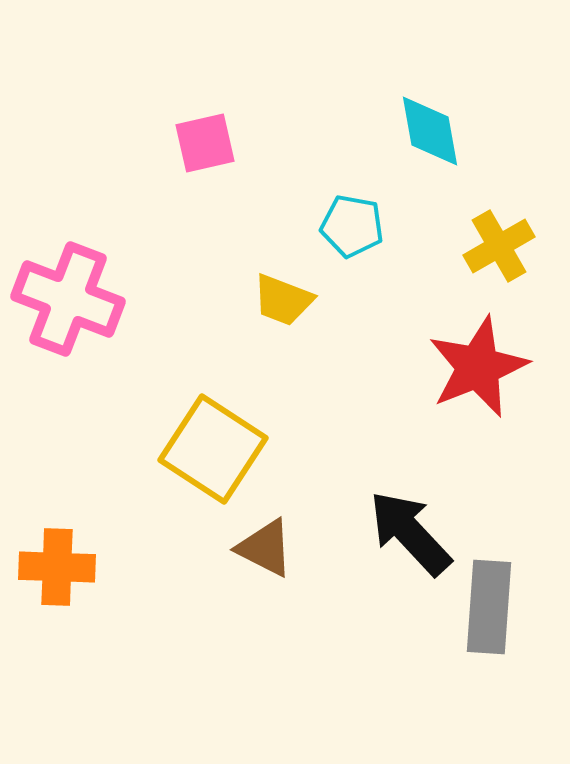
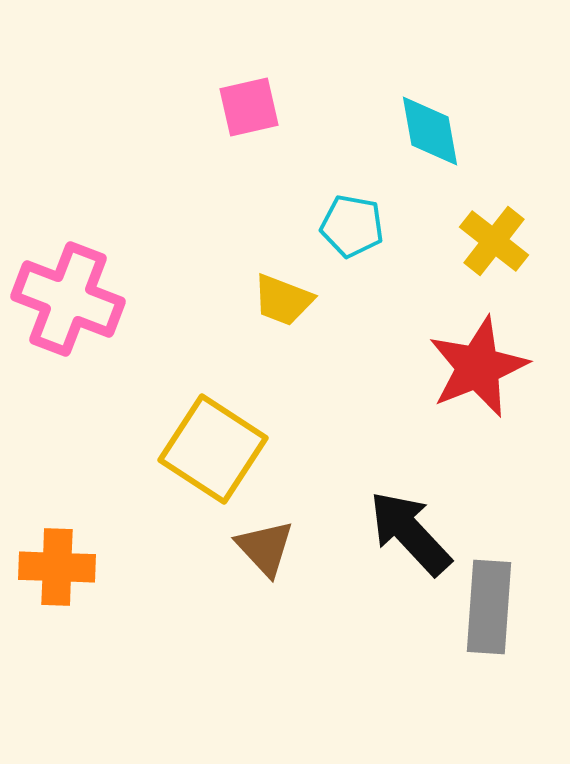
pink square: moved 44 px right, 36 px up
yellow cross: moved 5 px left, 5 px up; rotated 22 degrees counterclockwise
brown triangle: rotated 20 degrees clockwise
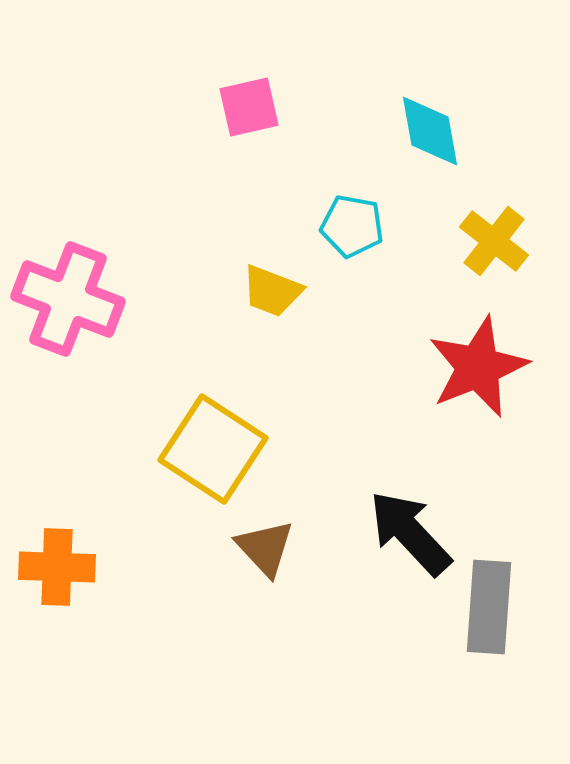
yellow trapezoid: moved 11 px left, 9 px up
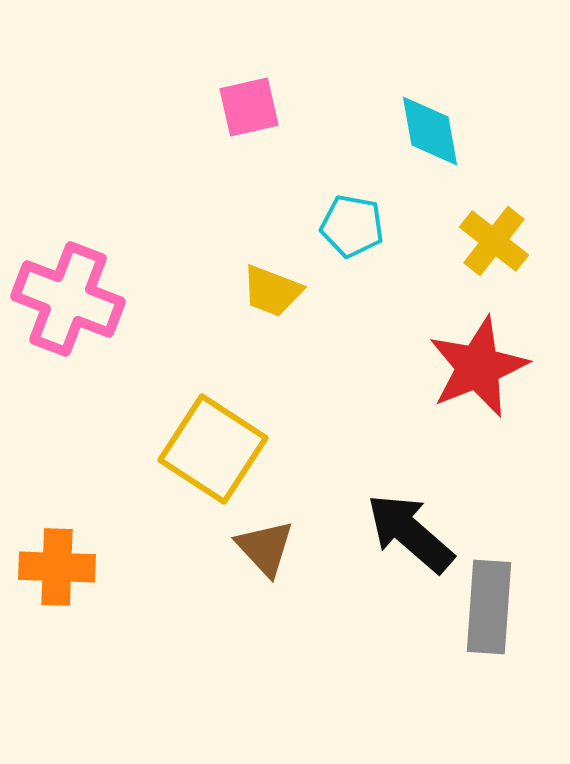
black arrow: rotated 6 degrees counterclockwise
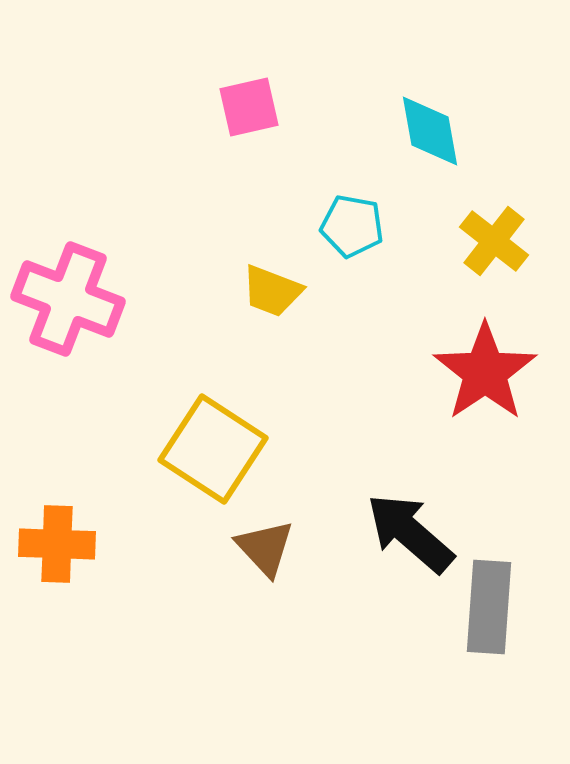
red star: moved 7 px right, 5 px down; rotated 12 degrees counterclockwise
orange cross: moved 23 px up
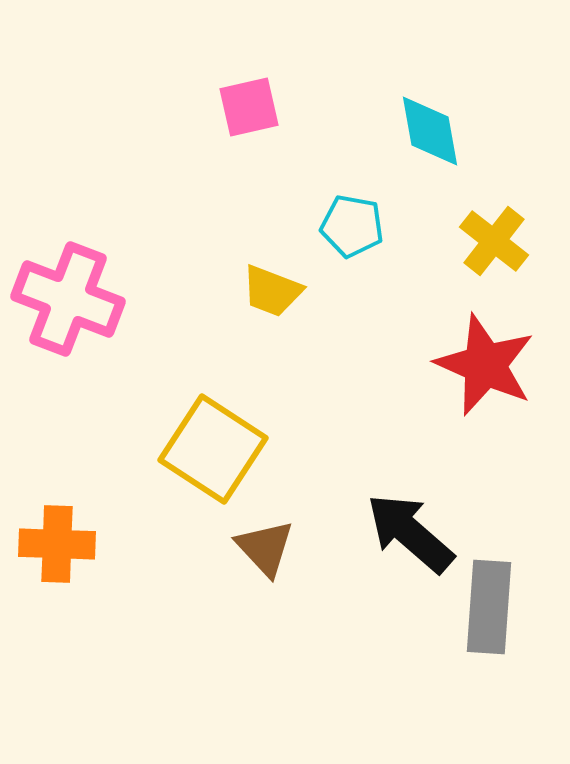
red star: moved 7 px up; rotated 14 degrees counterclockwise
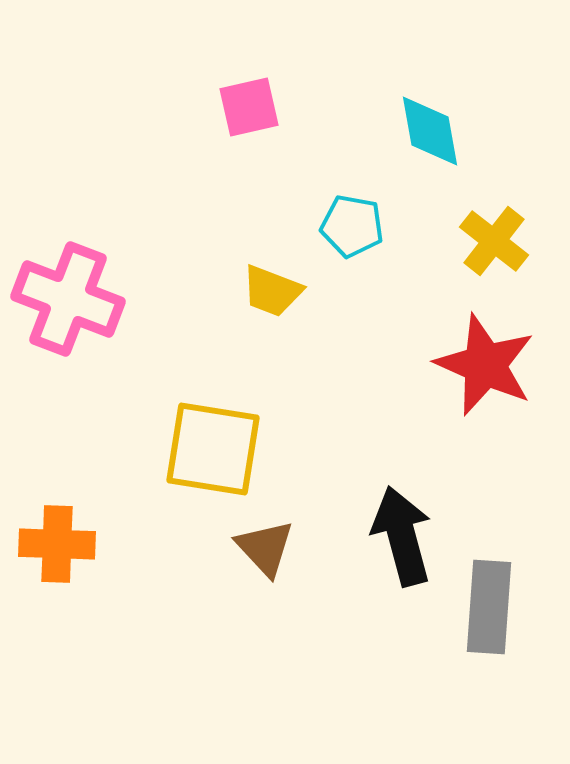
yellow square: rotated 24 degrees counterclockwise
black arrow: moved 8 px left, 3 px down; rotated 34 degrees clockwise
